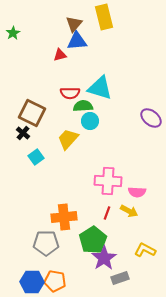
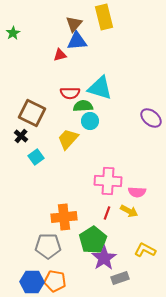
black cross: moved 2 px left, 3 px down
gray pentagon: moved 2 px right, 3 px down
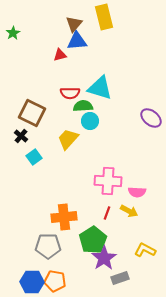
cyan square: moved 2 px left
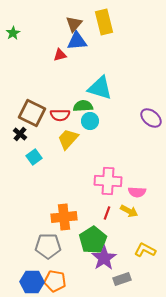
yellow rectangle: moved 5 px down
red semicircle: moved 10 px left, 22 px down
black cross: moved 1 px left, 2 px up
gray rectangle: moved 2 px right, 1 px down
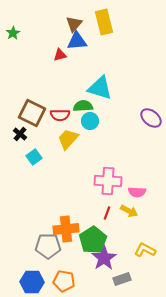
orange cross: moved 2 px right, 12 px down
orange pentagon: moved 9 px right
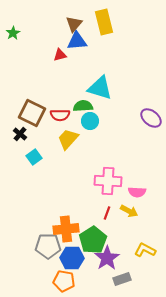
purple star: moved 3 px right
blue hexagon: moved 40 px right, 24 px up
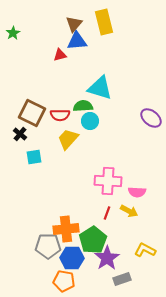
cyan square: rotated 28 degrees clockwise
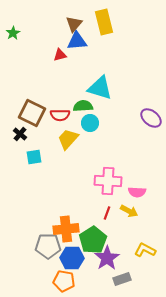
cyan circle: moved 2 px down
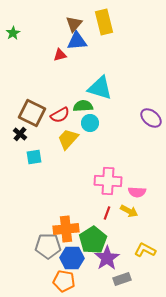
red semicircle: rotated 30 degrees counterclockwise
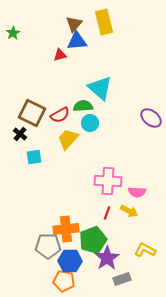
cyan triangle: rotated 24 degrees clockwise
green pentagon: rotated 12 degrees clockwise
blue hexagon: moved 2 px left, 3 px down
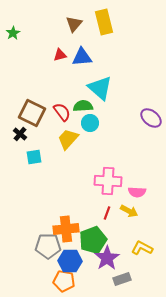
blue triangle: moved 5 px right, 16 px down
red semicircle: moved 2 px right, 3 px up; rotated 96 degrees counterclockwise
yellow L-shape: moved 3 px left, 2 px up
